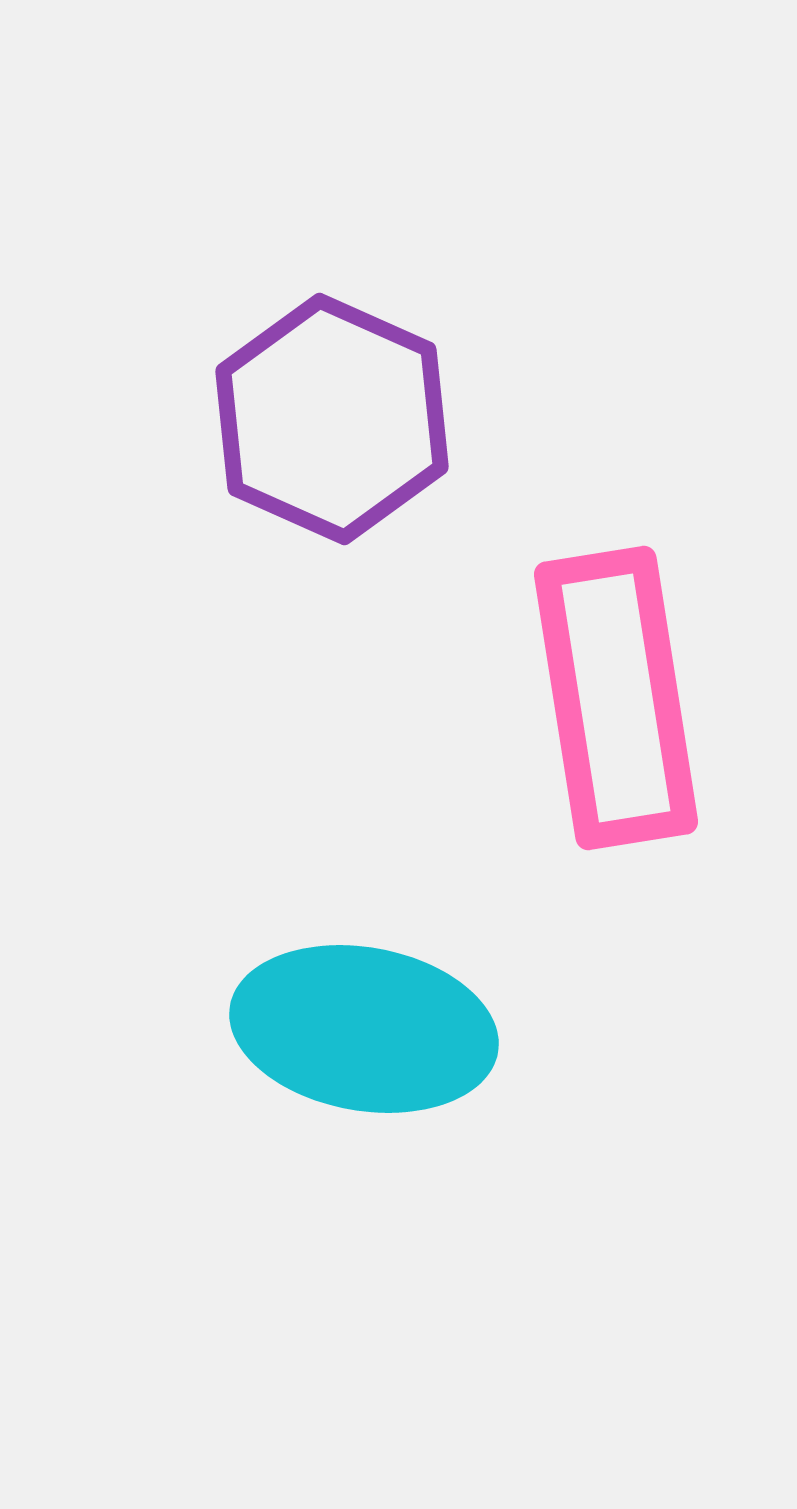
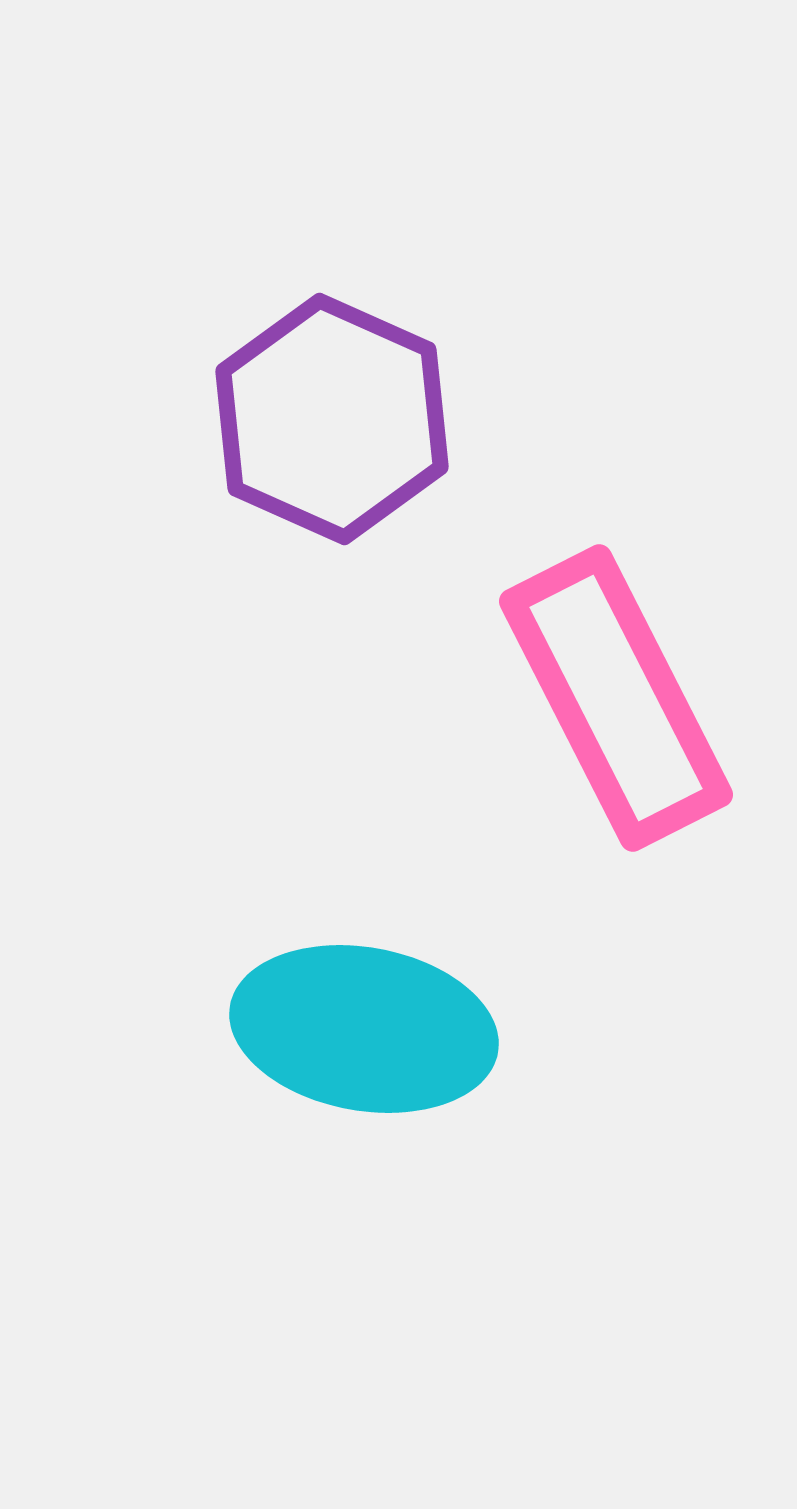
pink rectangle: rotated 18 degrees counterclockwise
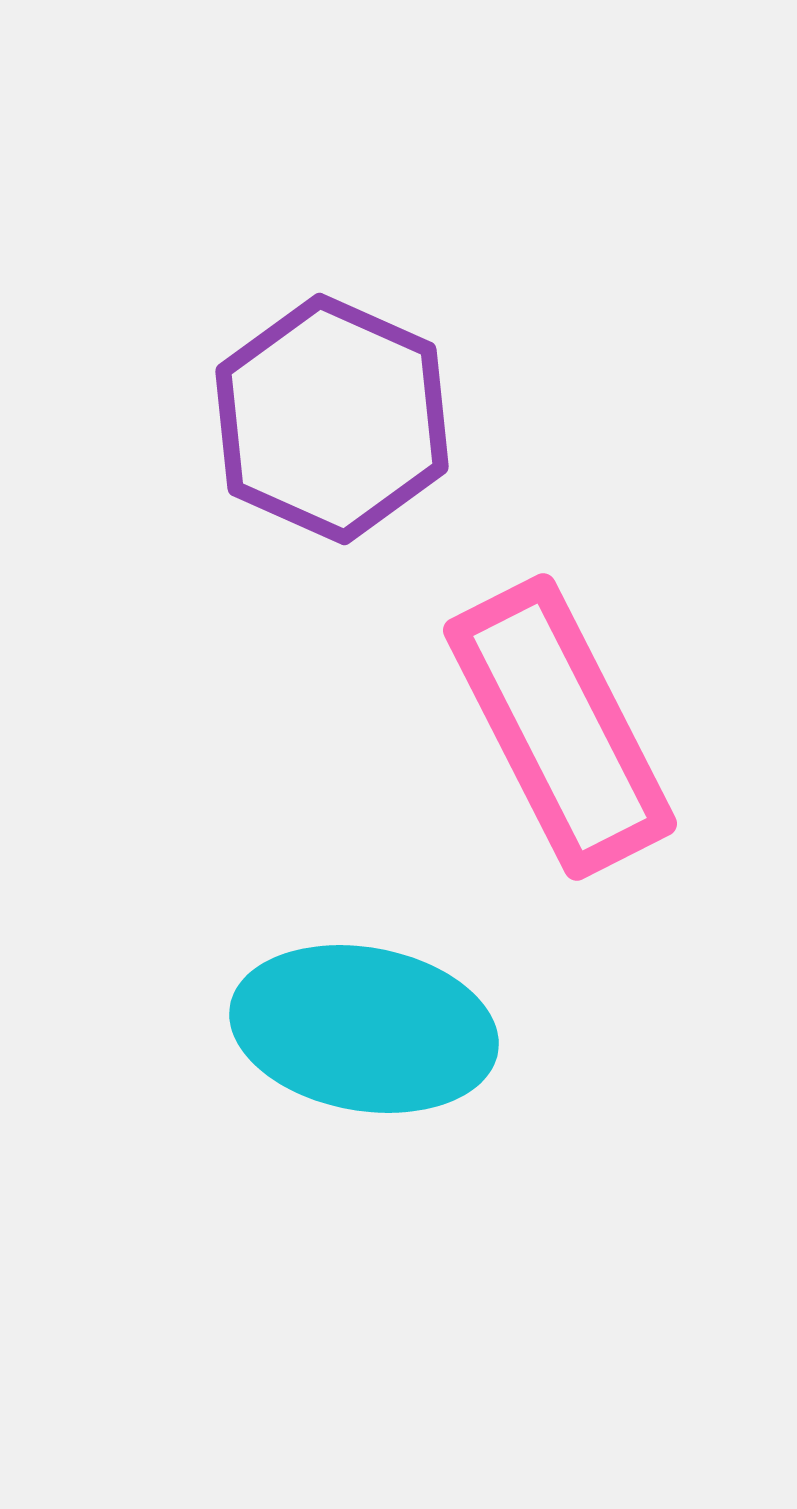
pink rectangle: moved 56 px left, 29 px down
